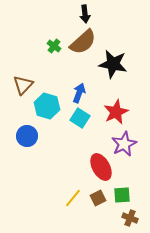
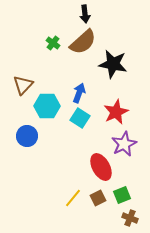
green cross: moved 1 px left, 3 px up
cyan hexagon: rotated 15 degrees counterclockwise
green square: rotated 18 degrees counterclockwise
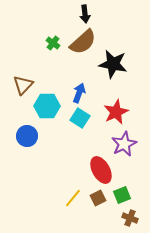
red ellipse: moved 3 px down
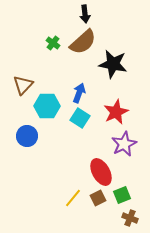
red ellipse: moved 2 px down
